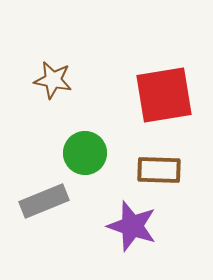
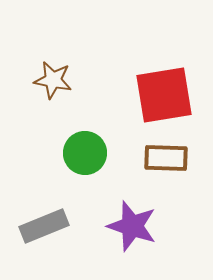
brown rectangle: moved 7 px right, 12 px up
gray rectangle: moved 25 px down
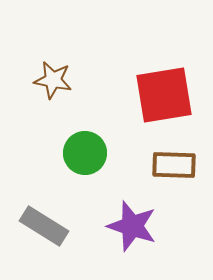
brown rectangle: moved 8 px right, 7 px down
gray rectangle: rotated 54 degrees clockwise
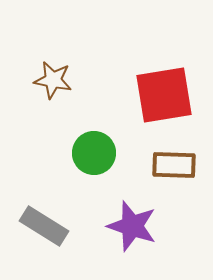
green circle: moved 9 px right
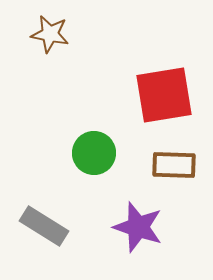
brown star: moved 3 px left, 46 px up
purple star: moved 6 px right, 1 px down
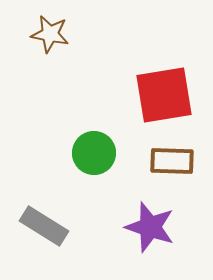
brown rectangle: moved 2 px left, 4 px up
purple star: moved 12 px right
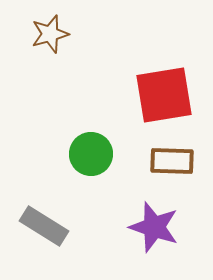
brown star: rotated 27 degrees counterclockwise
green circle: moved 3 px left, 1 px down
purple star: moved 4 px right
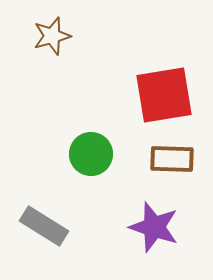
brown star: moved 2 px right, 2 px down
brown rectangle: moved 2 px up
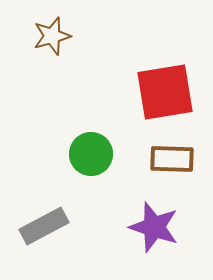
red square: moved 1 px right, 3 px up
gray rectangle: rotated 60 degrees counterclockwise
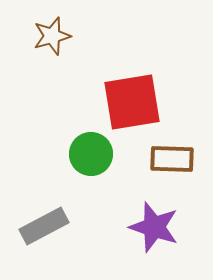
red square: moved 33 px left, 10 px down
